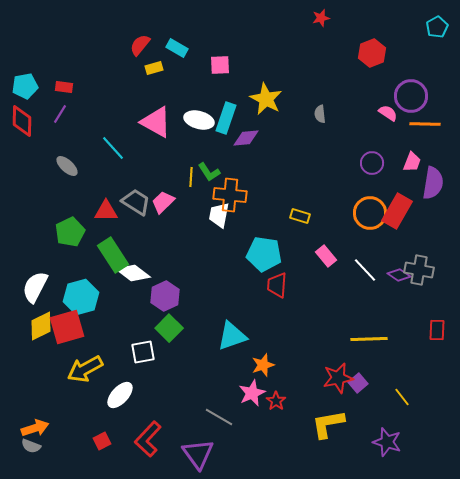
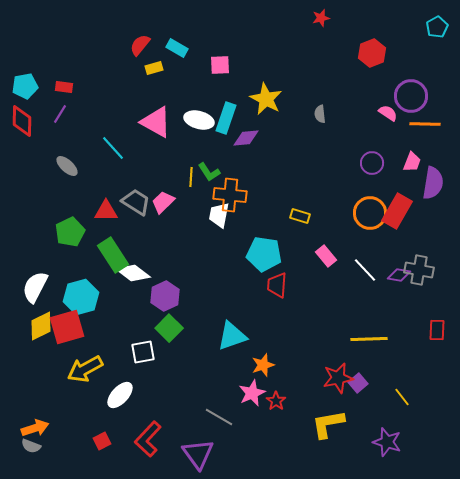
purple diamond at (399, 275): rotated 25 degrees counterclockwise
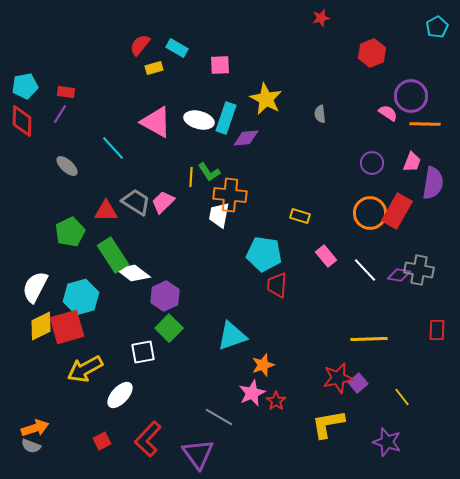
red rectangle at (64, 87): moved 2 px right, 5 px down
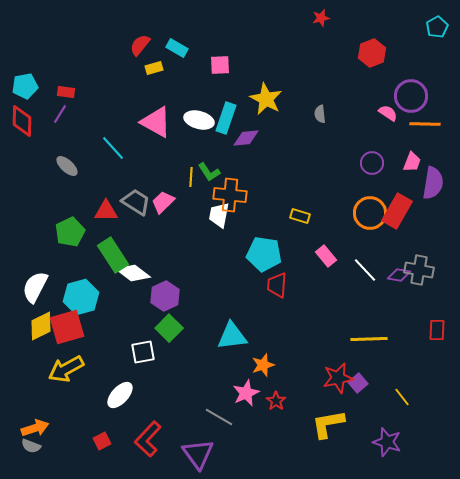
cyan triangle at (232, 336): rotated 12 degrees clockwise
yellow arrow at (85, 369): moved 19 px left
pink star at (252, 393): moved 6 px left
